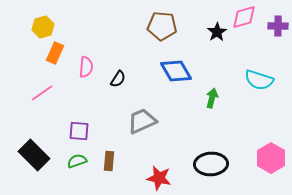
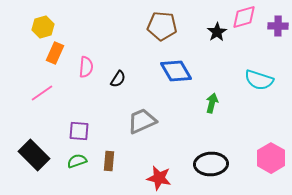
green arrow: moved 5 px down
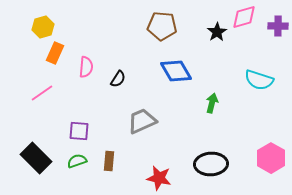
black rectangle: moved 2 px right, 3 px down
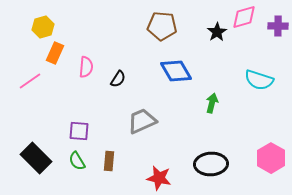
pink line: moved 12 px left, 12 px up
green semicircle: rotated 102 degrees counterclockwise
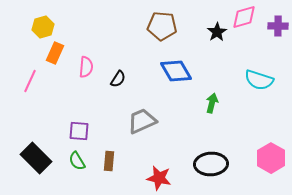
pink line: rotated 30 degrees counterclockwise
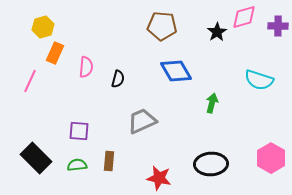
black semicircle: rotated 18 degrees counterclockwise
green semicircle: moved 4 px down; rotated 114 degrees clockwise
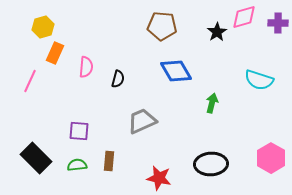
purple cross: moved 3 px up
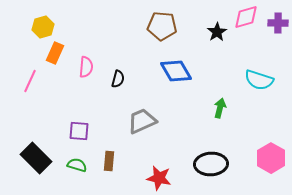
pink diamond: moved 2 px right
green arrow: moved 8 px right, 5 px down
green semicircle: rotated 24 degrees clockwise
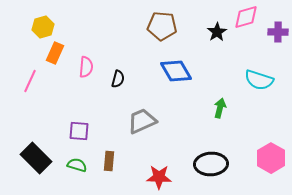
purple cross: moved 9 px down
red star: moved 1 px up; rotated 10 degrees counterclockwise
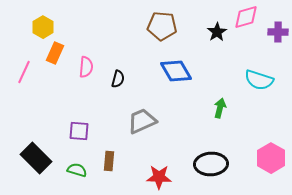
yellow hexagon: rotated 15 degrees counterclockwise
pink line: moved 6 px left, 9 px up
green semicircle: moved 5 px down
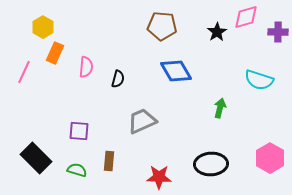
pink hexagon: moved 1 px left
